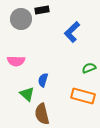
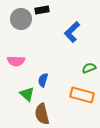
orange rectangle: moved 1 px left, 1 px up
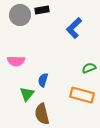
gray circle: moved 1 px left, 4 px up
blue L-shape: moved 2 px right, 4 px up
green triangle: rotated 28 degrees clockwise
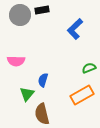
blue L-shape: moved 1 px right, 1 px down
orange rectangle: rotated 45 degrees counterclockwise
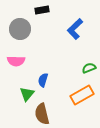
gray circle: moved 14 px down
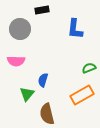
blue L-shape: rotated 40 degrees counterclockwise
brown semicircle: moved 5 px right
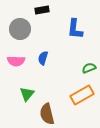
blue semicircle: moved 22 px up
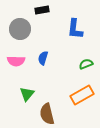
green semicircle: moved 3 px left, 4 px up
